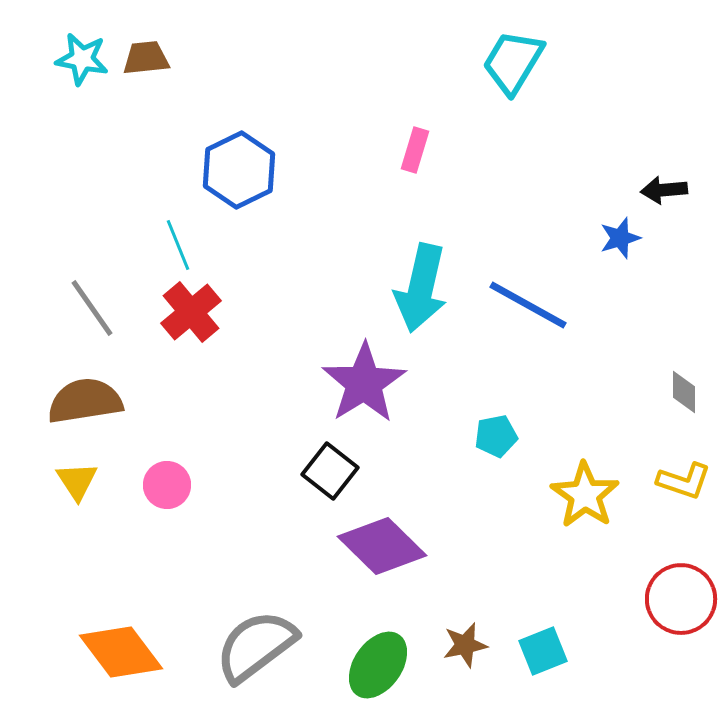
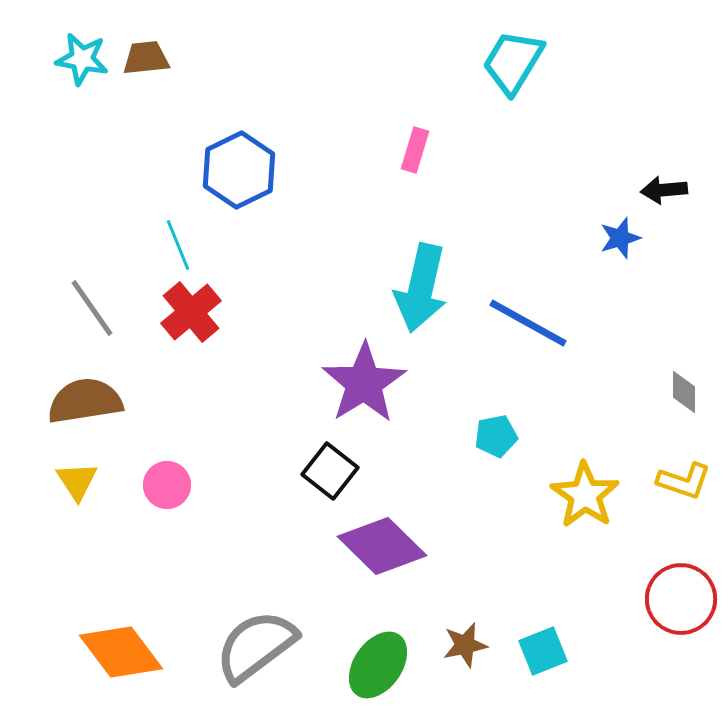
blue line: moved 18 px down
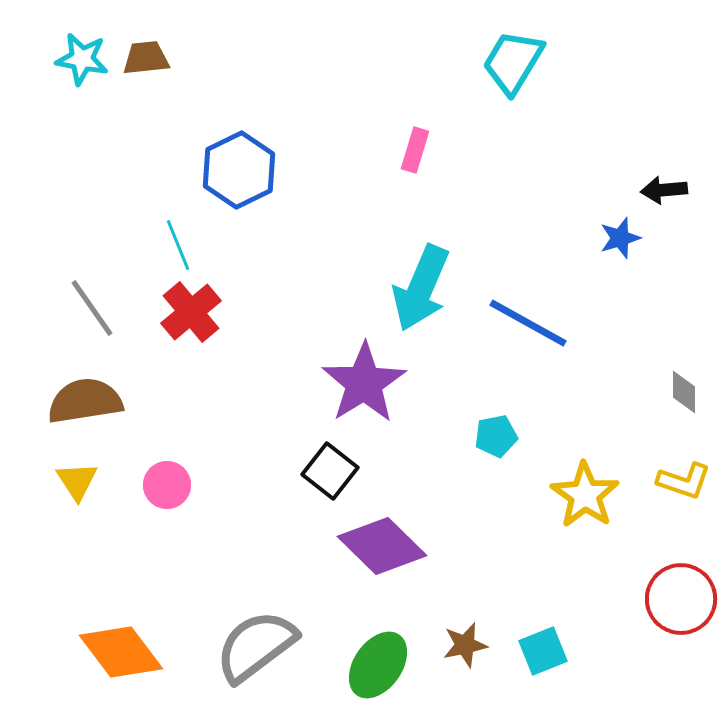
cyan arrow: rotated 10 degrees clockwise
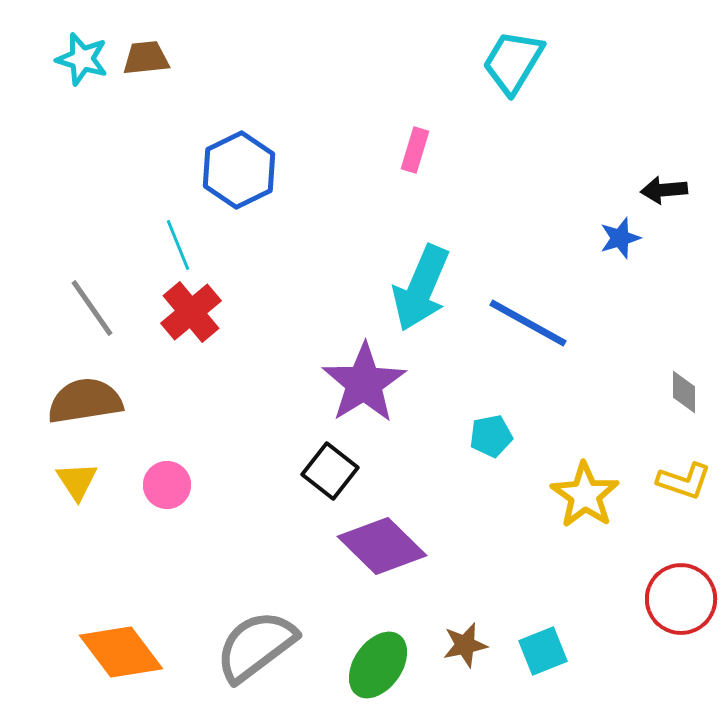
cyan star: rotated 6 degrees clockwise
cyan pentagon: moved 5 px left
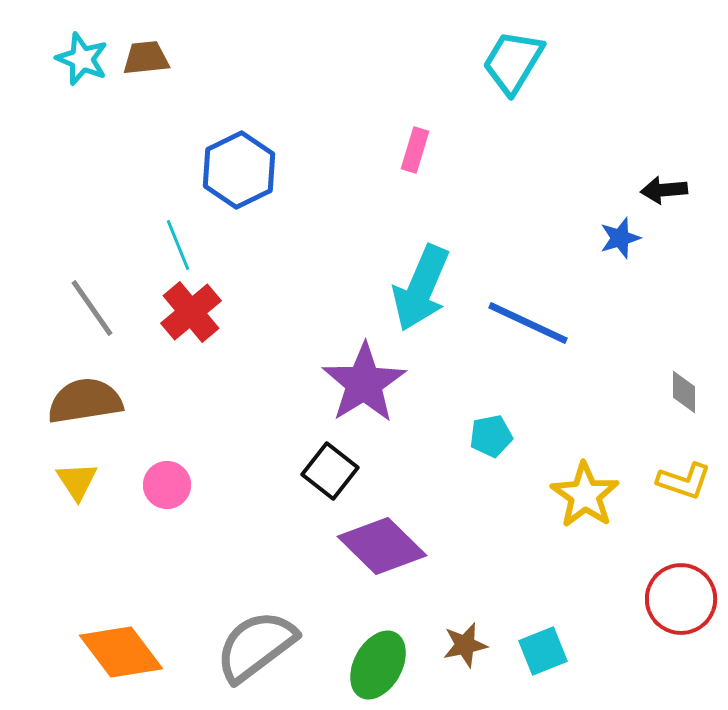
cyan star: rotated 6 degrees clockwise
blue line: rotated 4 degrees counterclockwise
green ellipse: rotated 6 degrees counterclockwise
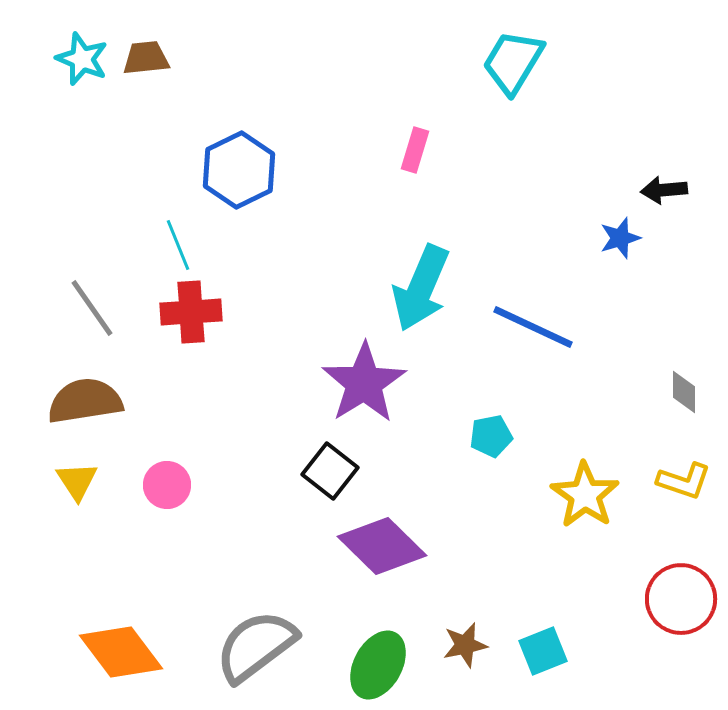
red cross: rotated 36 degrees clockwise
blue line: moved 5 px right, 4 px down
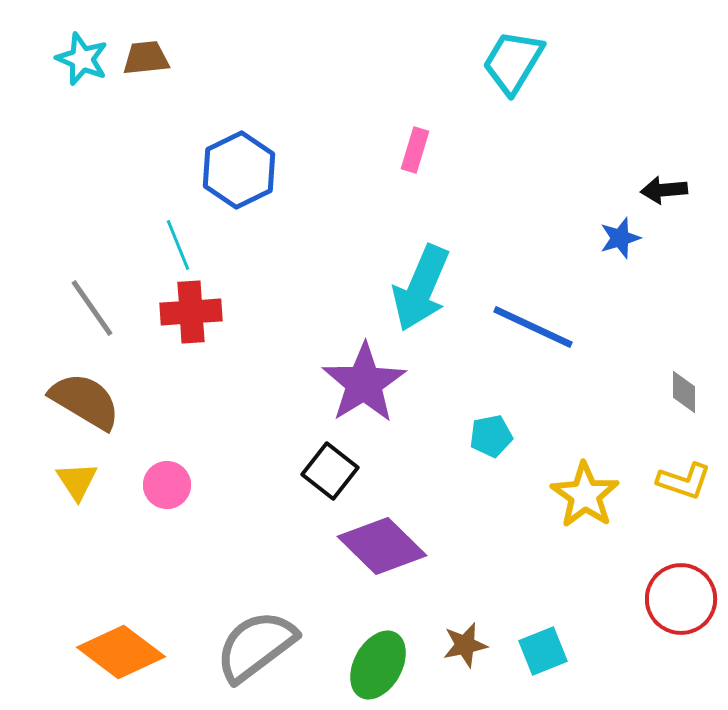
brown semicircle: rotated 40 degrees clockwise
orange diamond: rotated 16 degrees counterclockwise
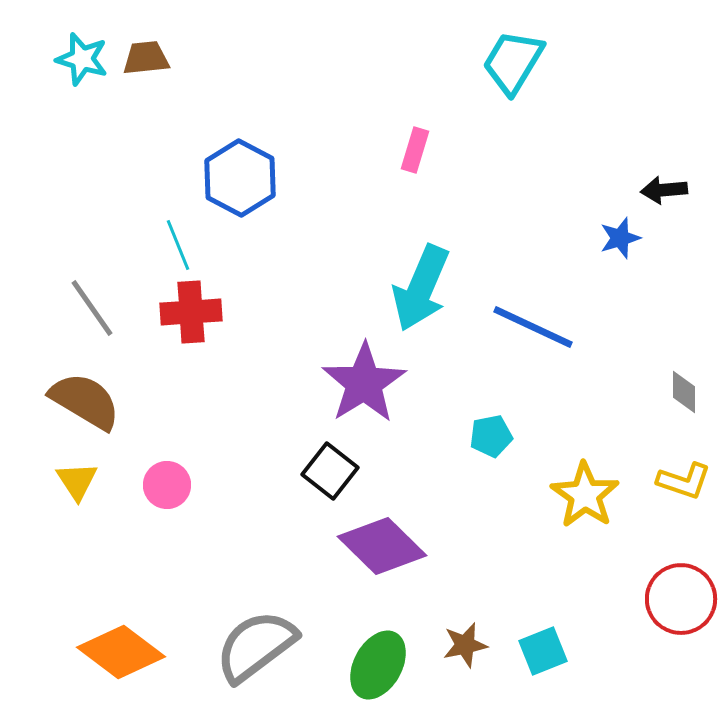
cyan star: rotated 6 degrees counterclockwise
blue hexagon: moved 1 px right, 8 px down; rotated 6 degrees counterclockwise
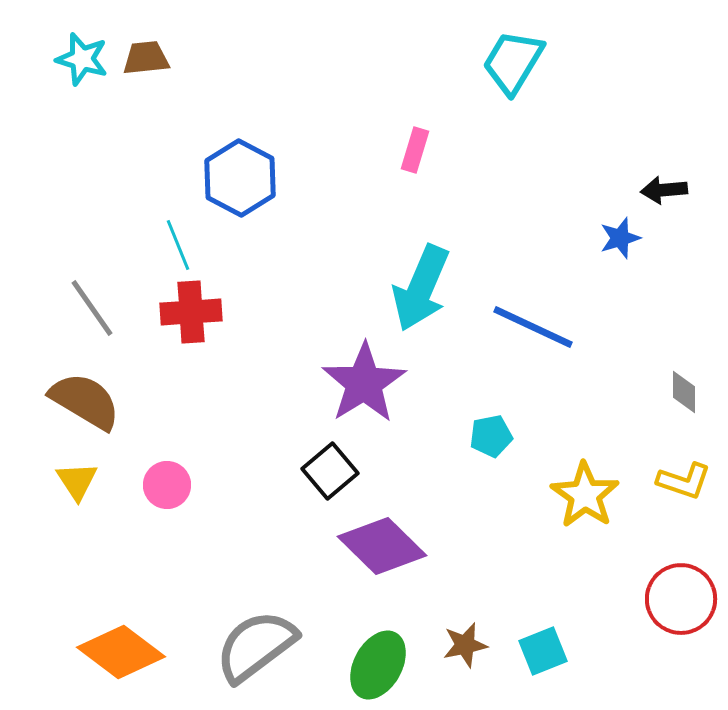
black square: rotated 12 degrees clockwise
